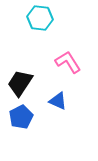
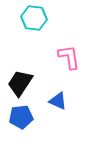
cyan hexagon: moved 6 px left
pink L-shape: moved 1 px right, 5 px up; rotated 24 degrees clockwise
blue pentagon: rotated 20 degrees clockwise
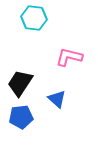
pink L-shape: rotated 68 degrees counterclockwise
blue triangle: moved 1 px left, 2 px up; rotated 18 degrees clockwise
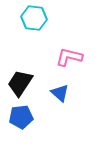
blue triangle: moved 3 px right, 6 px up
